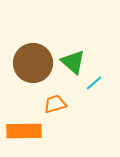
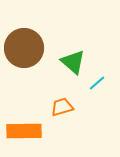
brown circle: moved 9 px left, 15 px up
cyan line: moved 3 px right
orange trapezoid: moved 7 px right, 3 px down
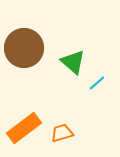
orange trapezoid: moved 26 px down
orange rectangle: moved 3 px up; rotated 36 degrees counterclockwise
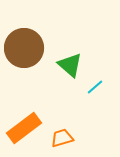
green triangle: moved 3 px left, 3 px down
cyan line: moved 2 px left, 4 px down
orange trapezoid: moved 5 px down
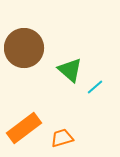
green triangle: moved 5 px down
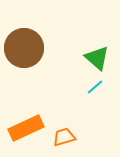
green triangle: moved 27 px right, 12 px up
orange rectangle: moved 2 px right; rotated 12 degrees clockwise
orange trapezoid: moved 2 px right, 1 px up
